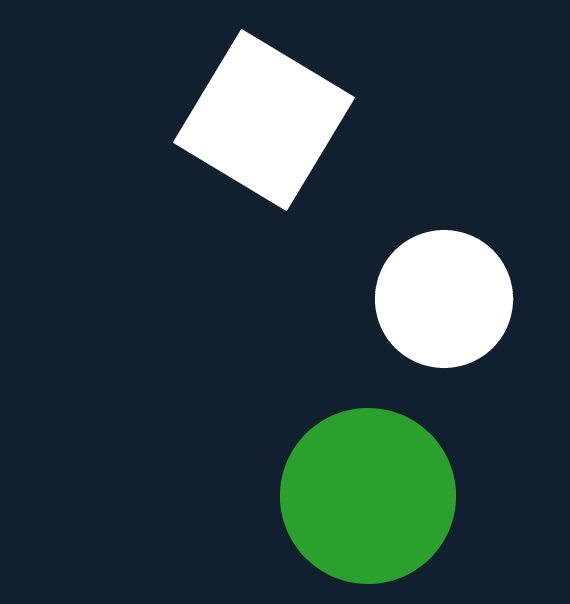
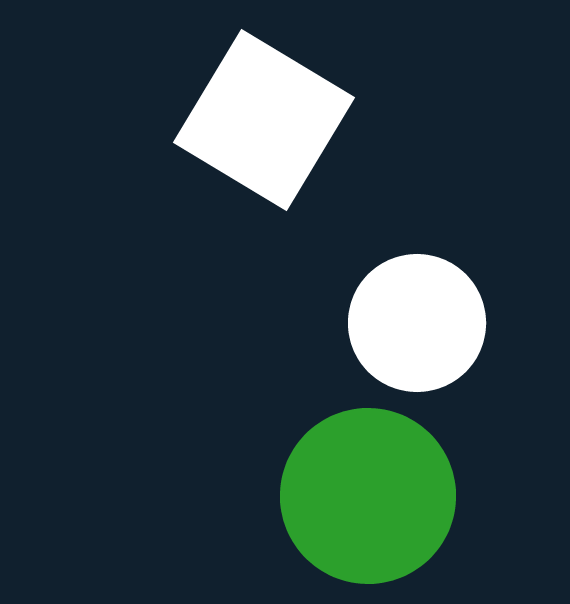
white circle: moved 27 px left, 24 px down
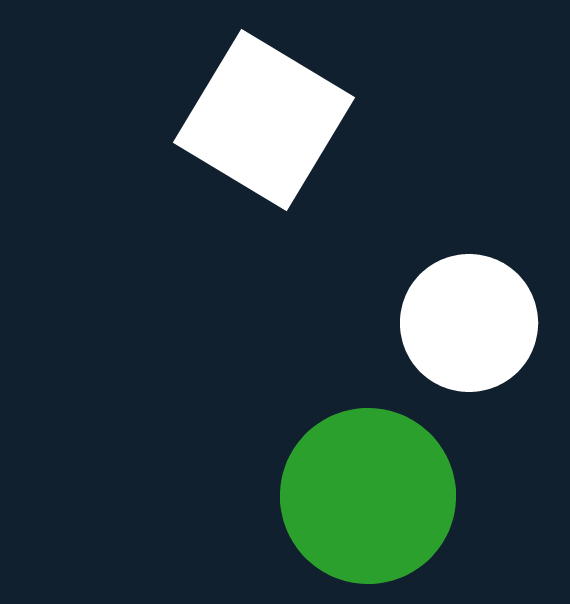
white circle: moved 52 px right
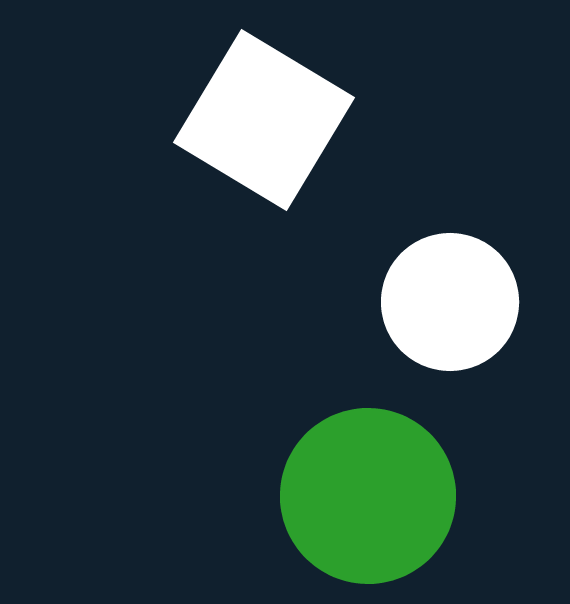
white circle: moved 19 px left, 21 px up
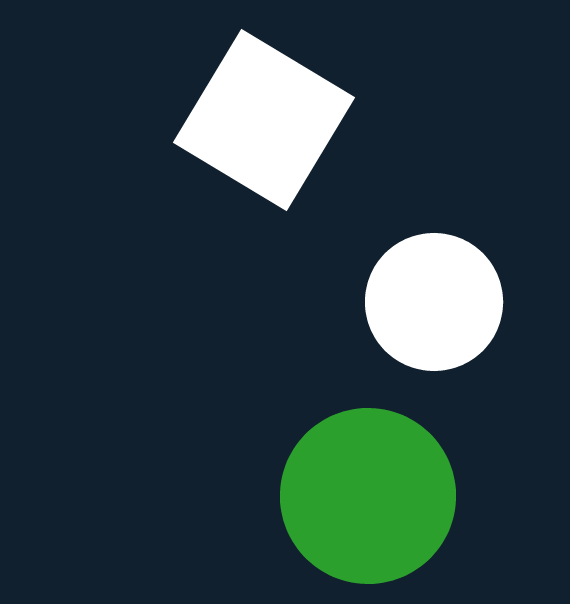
white circle: moved 16 px left
